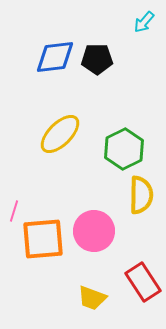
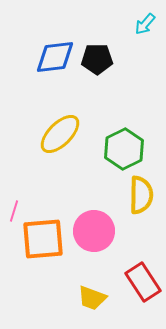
cyan arrow: moved 1 px right, 2 px down
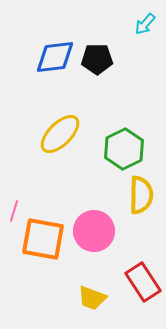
orange square: rotated 15 degrees clockwise
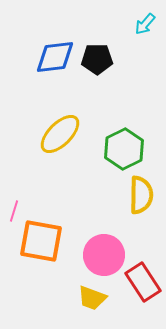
pink circle: moved 10 px right, 24 px down
orange square: moved 2 px left, 2 px down
